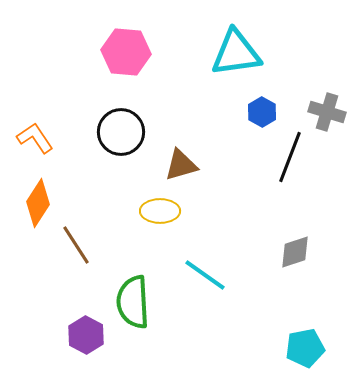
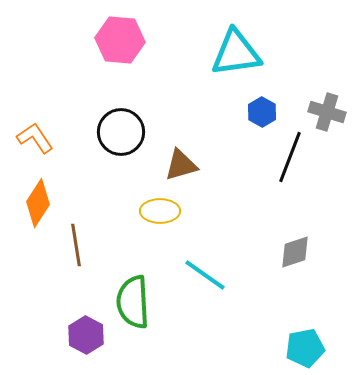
pink hexagon: moved 6 px left, 12 px up
brown line: rotated 24 degrees clockwise
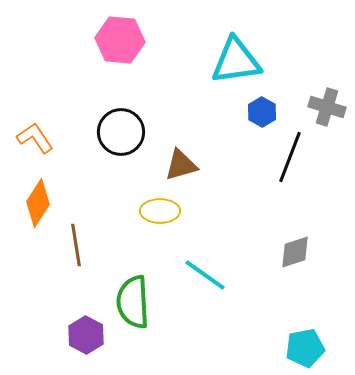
cyan triangle: moved 8 px down
gray cross: moved 5 px up
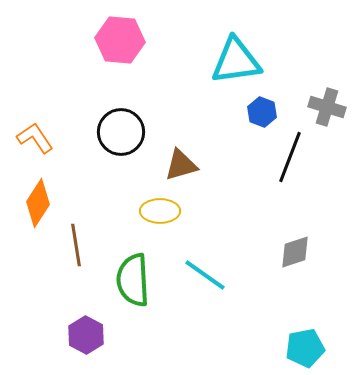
blue hexagon: rotated 8 degrees counterclockwise
green semicircle: moved 22 px up
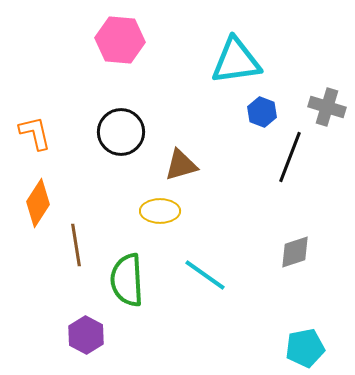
orange L-shape: moved 5 px up; rotated 21 degrees clockwise
green semicircle: moved 6 px left
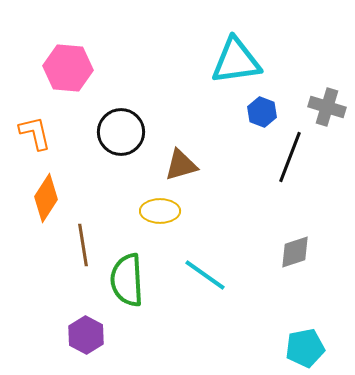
pink hexagon: moved 52 px left, 28 px down
orange diamond: moved 8 px right, 5 px up
brown line: moved 7 px right
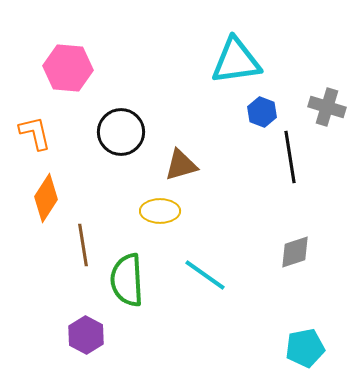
black line: rotated 30 degrees counterclockwise
